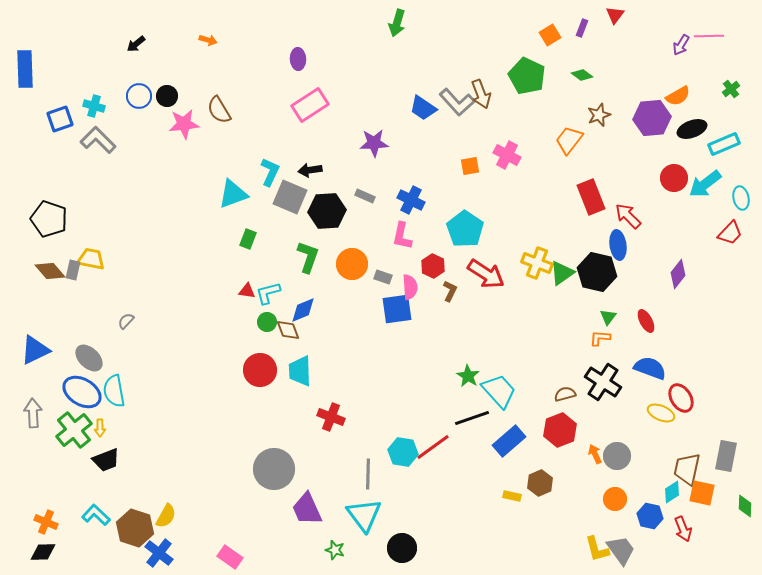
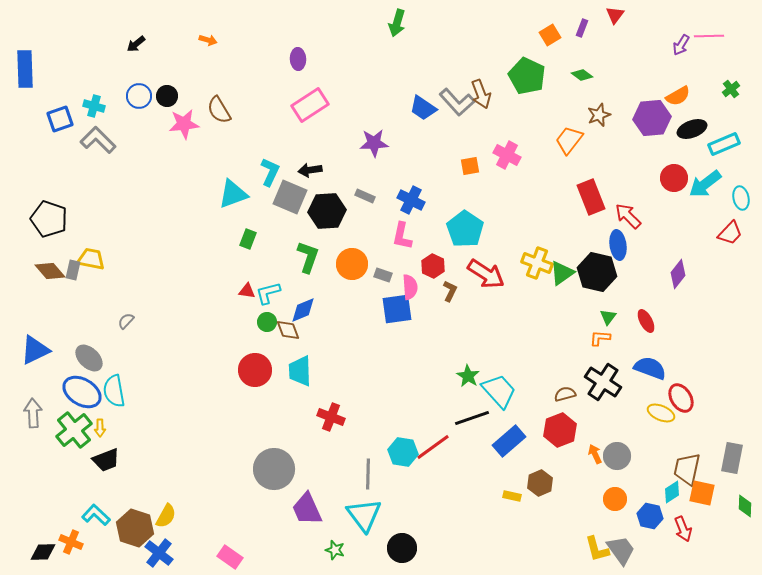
gray rectangle at (383, 277): moved 2 px up
red circle at (260, 370): moved 5 px left
gray rectangle at (726, 456): moved 6 px right, 2 px down
orange cross at (46, 522): moved 25 px right, 20 px down
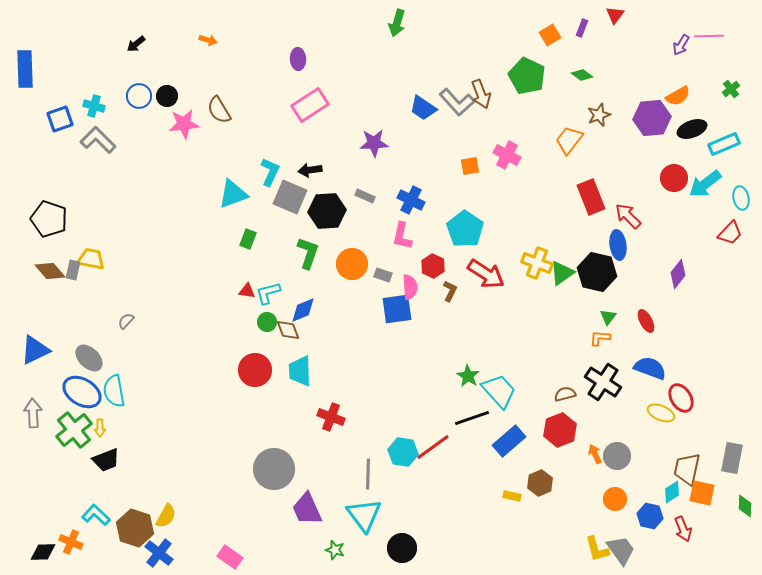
green L-shape at (308, 257): moved 4 px up
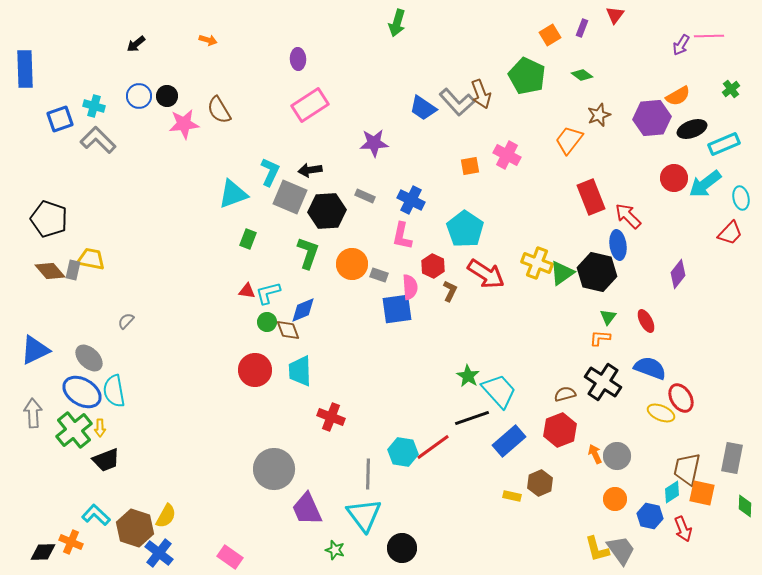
gray rectangle at (383, 275): moved 4 px left
